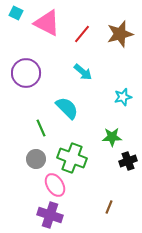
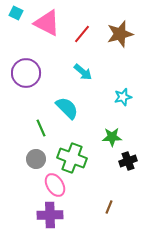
purple cross: rotated 20 degrees counterclockwise
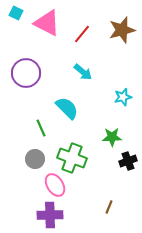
brown star: moved 2 px right, 4 px up
gray circle: moved 1 px left
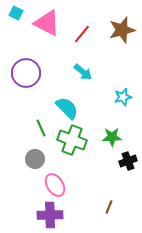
green cross: moved 18 px up
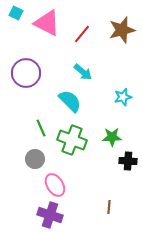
cyan semicircle: moved 3 px right, 7 px up
black cross: rotated 24 degrees clockwise
brown line: rotated 16 degrees counterclockwise
purple cross: rotated 20 degrees clockwise
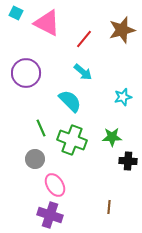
red line: moved 2 px right, 5 px down
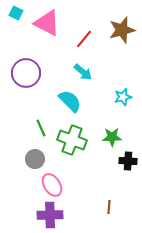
pink ellipse: moved 3 px left
purple cross: rotated 20 degrees counterclockwise
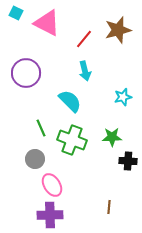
brown star: moved 4 px left
cyan arrow: moved 2 px right, 1 px up; rotated 36 degrees clockwise
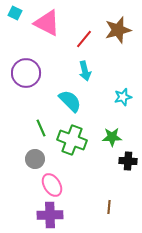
cyan square: moved 1 px left
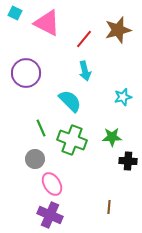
pink ellipse: moved 1 px up
purple cross: rotated 25 degrees clockwise
